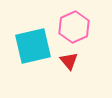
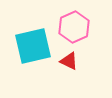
red triangle: rotated 24 degrees counterclockwise
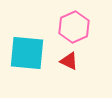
cyan square: moved 6 px left, 7 px down; rotated 18 degrees clockwise
